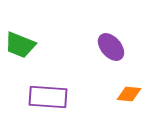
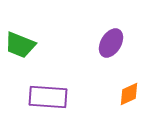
purple ellipse: moved 4 px up; rotated 72 degrees clockwise
orange diamond: rotated 30 degrees counterclockwise
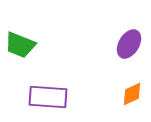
purple ellipse: moved 18 px right, 1 px down
orange diamond: moved 3 px right
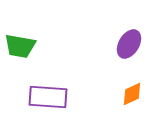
green trapezoid: moved 1 px down; rotated 12 degrees counterclockwise
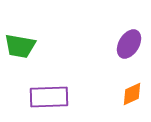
purple rectangle: moved 1 px right; rotated 6 degrees counterclockwise
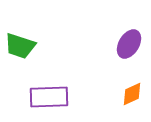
green trapezoid: rotated 8 degrees clockwise
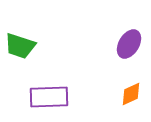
orange diamond: moved 1 px left
